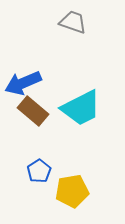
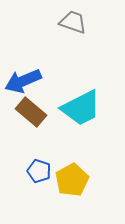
blue arrow: moved 2 px up
brown rectangle: moved 2 px left, 1 px down
blue pentagon: rotated 20 degrees counterclockwise
yellow pentagon: moved 11 px up; rotated 20 degrees counterclockwise
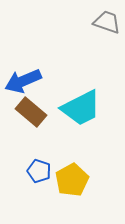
gray trapezoid: moved 34 px right
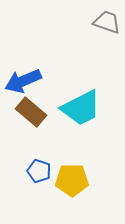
yellow pentagon: rotated 28 degrees clockwise
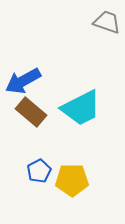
blue arrow: rotated 6 degrees counterclockwise
blue pentagon: rotated 25 degrees clockwise
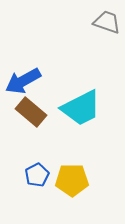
blue pentagon: moved 2 px left, 4 px down
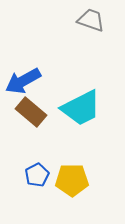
gray trapezoid: moved 16 px left, 2 px up
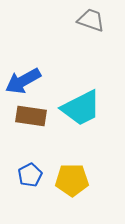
brown rectangle: moved 4 px down; rotated 32 degrees counterclockwise
blue pentagon: moved 7 px left
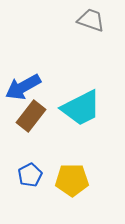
blue arrow: moved 6 px down
brown rectangle: rotated 60 degrees counterclockwise
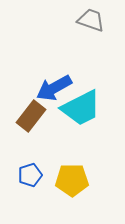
blue arrow: moved 31 px right, 1 px down
blue pentagon: rotated 10 degrees clockwise
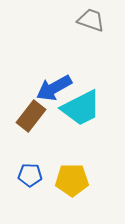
blue pentagon: rotated 20 degrees clockwise
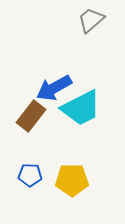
gray trapezoid: rotated 60 degrees counterclockwise
